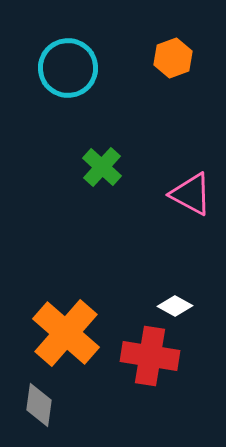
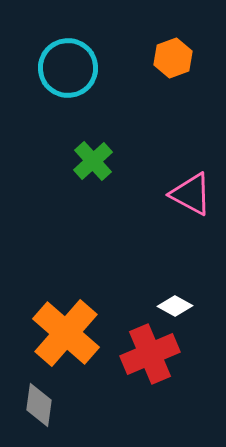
green cross: moved 9 px left, 6 px up; rotated 6 degrees clockwise
red cross: moved 2 px up; rotated 32 degrees counterclockwise
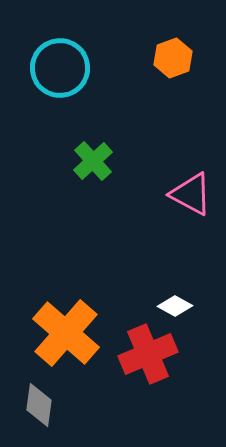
cyan circle: moved 8 px left
red cross: moved 2 px left
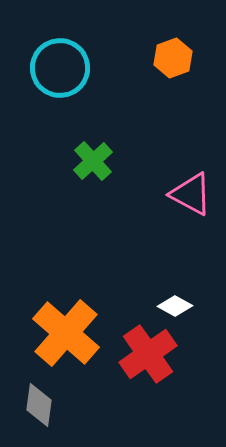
red cross: rotated 12 degrees counterclockwise
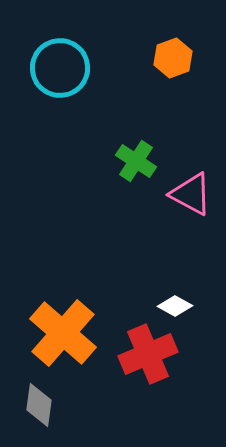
green cross: moved 43 px right; rotated 15 degrees counterclockwise
orange cross: moved 3 px left
red cross: rotated 12 degrees clockwise
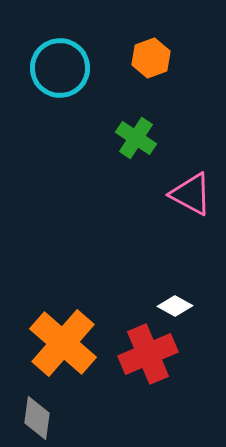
orange hexagon: moved 22 px left
green cross: moved 23 px up
orange cross: moved 10 px down
gray diamond: moved 2 px left, 13 px down
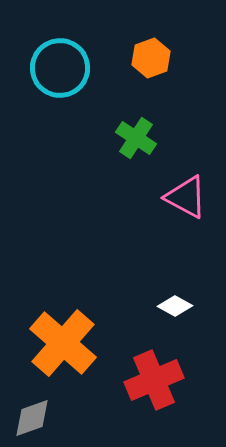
pink triangle: moved 5 px left, 3 px down
red cross: moved 6 px right, 26 px down
gray diamond: moved 5 px left; rotated 63 degrees clockwise
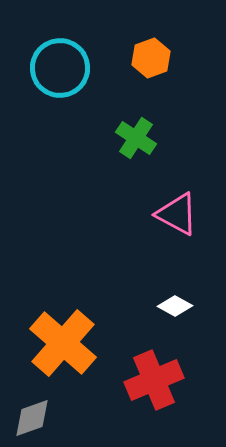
pink triangle: moved 9 px left, 17 px down
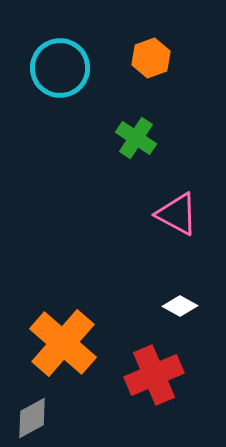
white diamond: moved 5 px right
red cross: moved 5 px up
gray diamond: rotated 9 degrees counterclockwise
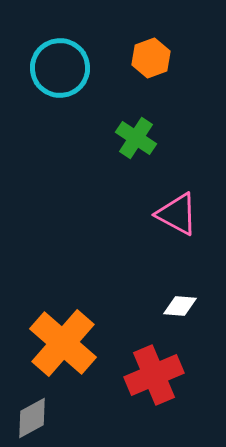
white diamond: rotated 24 degrees counterclockwise
